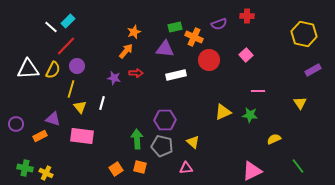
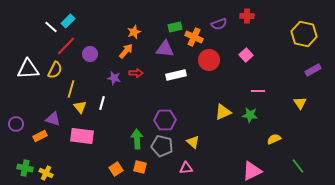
purple circle at (77, 66): moved 13 px right, 12 px up
yellow semicircle at (53, 70): moved 2 px right
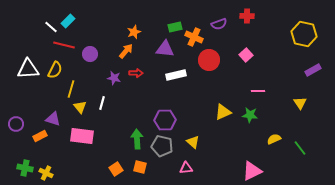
red line at (66, 46): moved 2 px left, 1 px up; rotated 60 degrees clockwise
green line at (298, 166): moved 2 px right, 18 px up
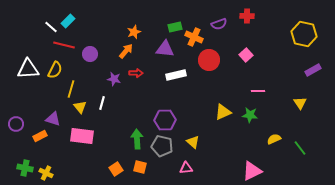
purple star at (114, 78): moved 1 px down
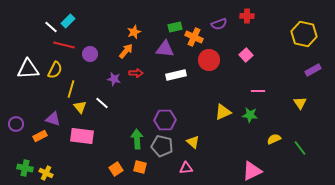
white line at (102, 103): rotated 64 degrees counterclockwise
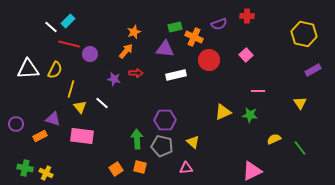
red line at (64, 45): moved 5 px right, 1 px up
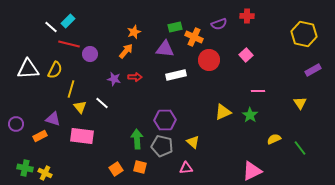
red arrow at (136, 73): moved 1 px left, 4 px down
green star at (250, 115): rotated 28 degrees clockwise
yellow cross at (46, 173): moved 1 px left
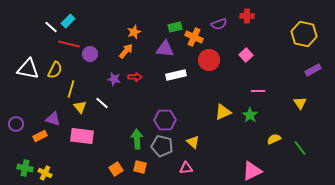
white triangle at (28, 69): rotated 15 degrees clockwise
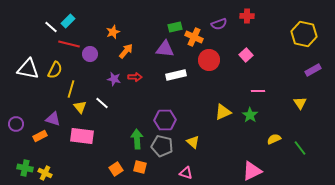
orange star at (134, 32): moved 21 px left
pink triangle at (186, 168): moved 5 px down; rotated 24 degrees clockwise
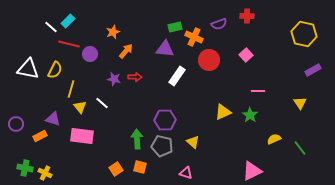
white rectangle at (176, 75): moved 1 px right, 1 px down; rotated 42 degrees counterclockwise
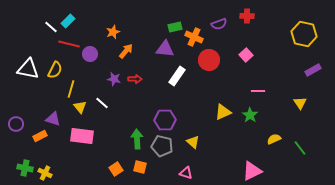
red arrow at (135, 77): moved 2 px down
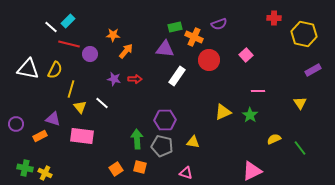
red cross at (247, 16): moved 27 px right, 2 px down
orange star at (113, 32): moved 3 px down; rotated 24 degrees clockwise
yellow triangle at (193, 142): rotated 32 degrees counterclockwise
